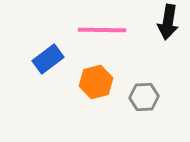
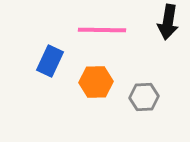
blue rectangle: moved 2 px right, 2 px down; rotated 28 degrees counterclockwise
orange hexagon: rotated 12 degrees clockwise
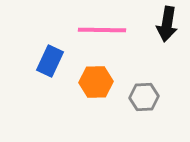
black arrow: moved 1 px left, 2 px down
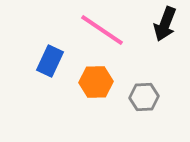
black arrow: moved 2 px left; rotated 12 degrees clockwise
pink line: rotated 33 degrees clockwise
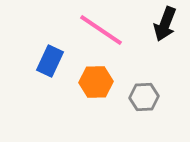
pink line: moved 1 px left
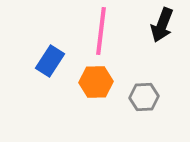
black arrow: moved 3 px left, 1 px down
pink line: moved 1 px down; rotated 63 degrees clockwise
blue rectangle: rotated 8 degrees clockwise
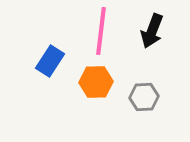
black arrow: moved 10 px left, 6 px down
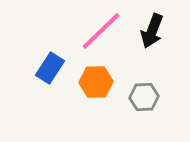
pink line: rotated 39 degrees clockwise
blue rectangle: moved 7 px down
